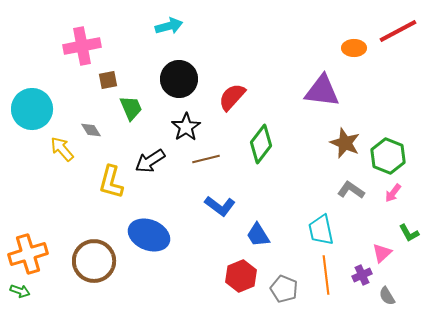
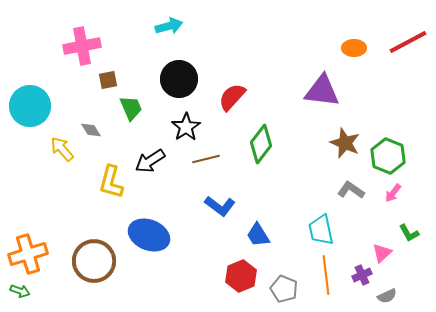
red line: moved 10 px right, 11 px down
cyan circle: moved 2 px left, 3 px up
gray semicircle: rotated 84 degrees counterclockwise
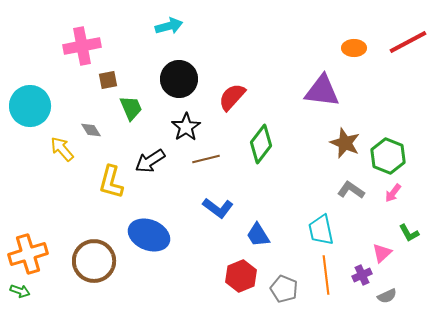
blue L-shape: moved 2 px left, 2 px down
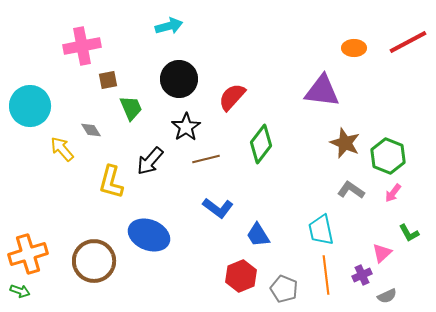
black arrow: rotated 16 degrees counterclockwise
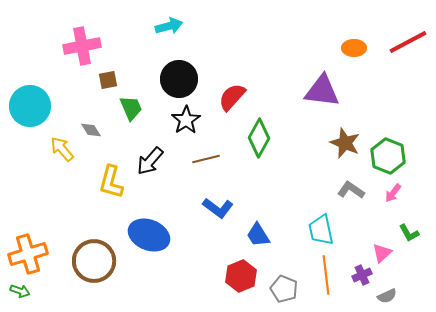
black star: moved 7 px up
green diamond: moved 2 px left, 6 px up; rotated 9 degrees counterclockwise
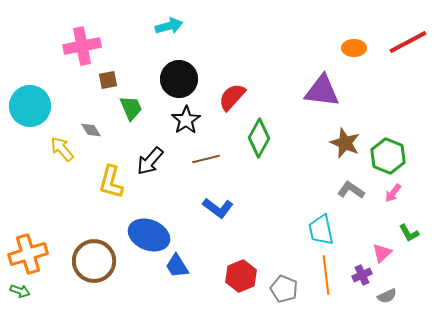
blue trapezoid: moved 81 px left, 31 px down
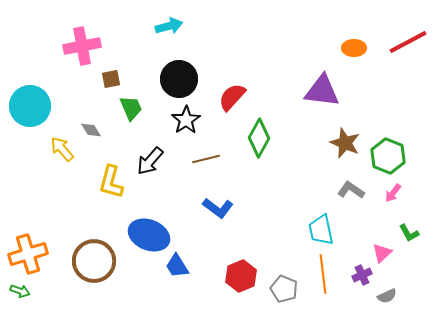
brown square: moved 3 px right, 1 px up
orange line: moved 3 px left, 1 px up
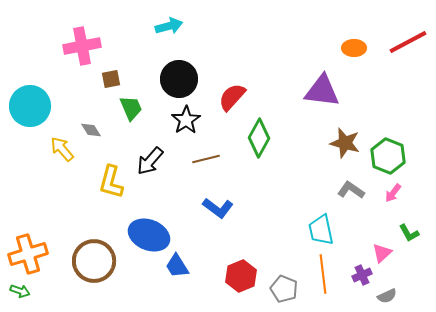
brown star: rotated 8 degrees counterclockwise
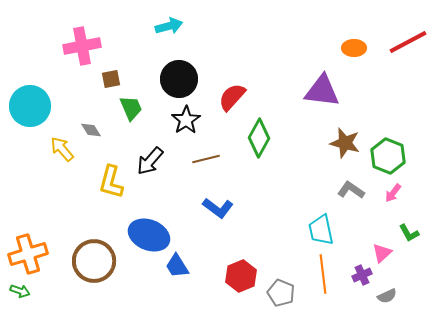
gray pentagon: moved 3 px left, 4 px down
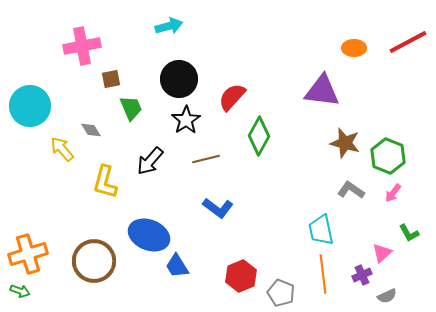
green diamond: moved 2 px up
yellow L-shape: moved 6 px left
